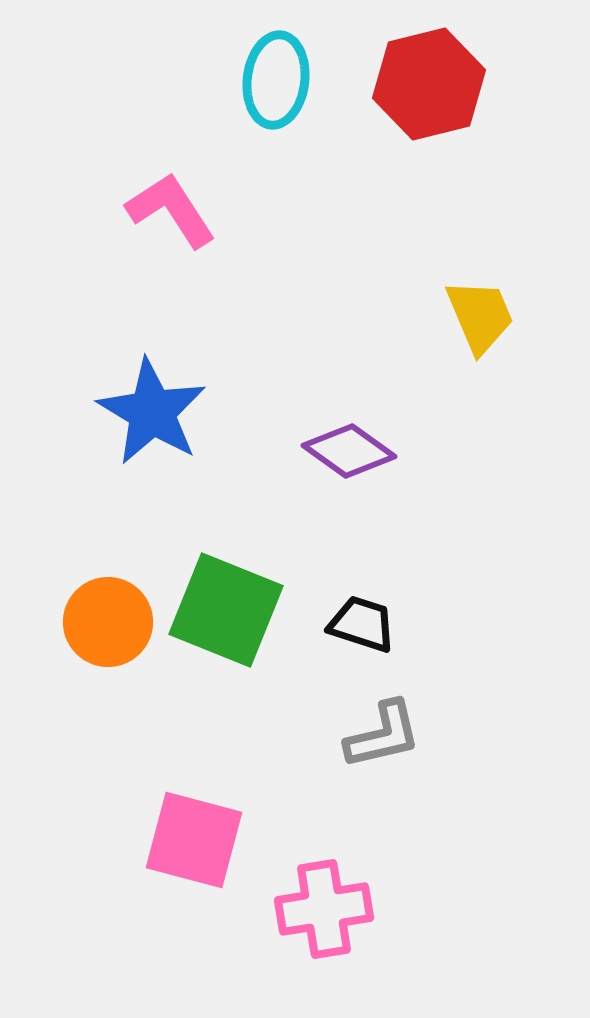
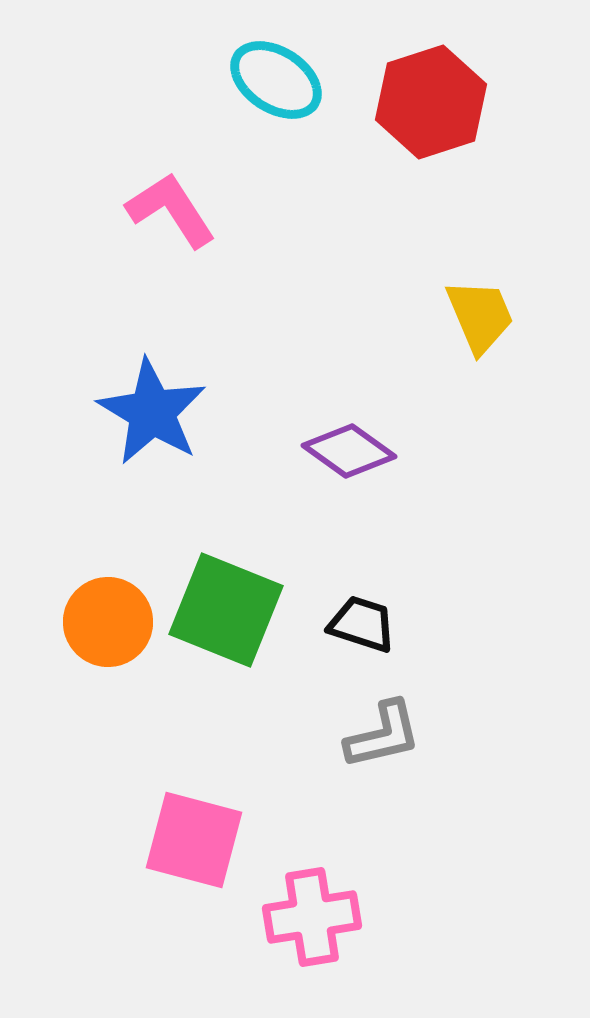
cyan ellipse: rotated 64 degrees counterclockwise
red hexagon: moved 2 px right, 18 px down; rotated 4 degrees counterclockwise
pink cross: moved 12 px left, 8 px down
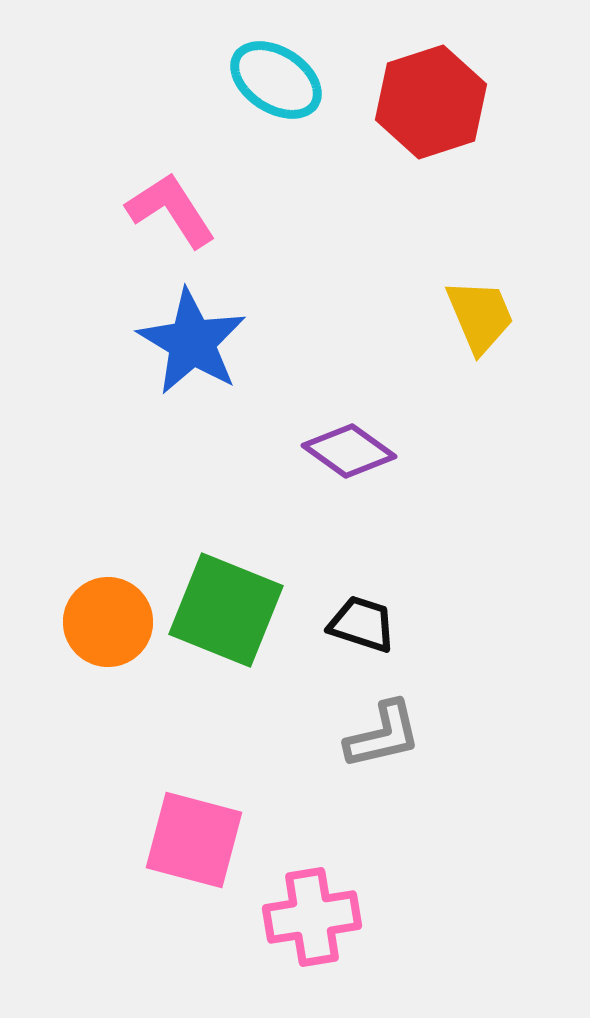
blue star: moved 40 px right, 70 px up
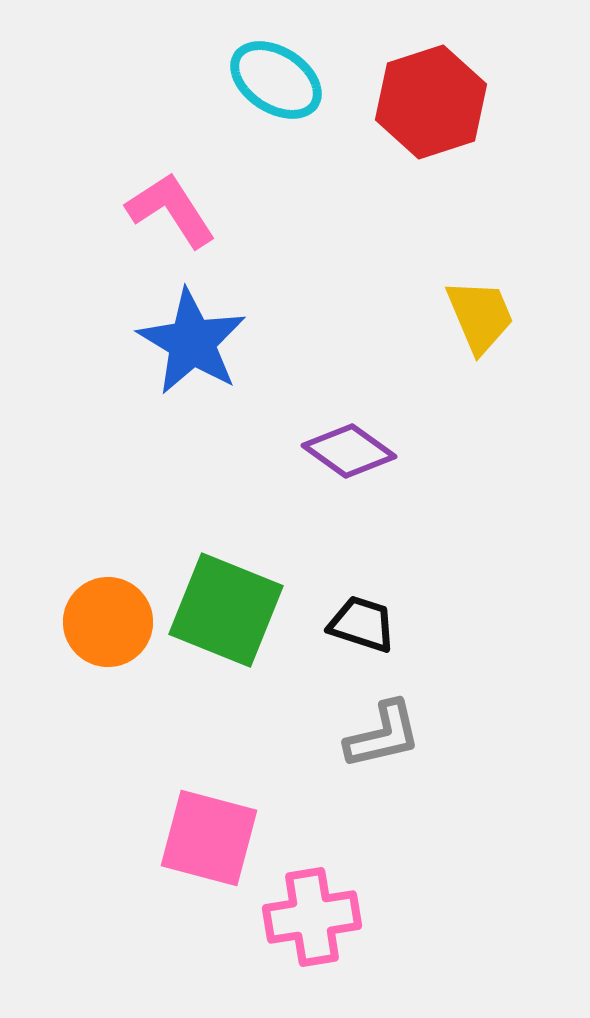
pink square: moved 15 px right, 2 px up
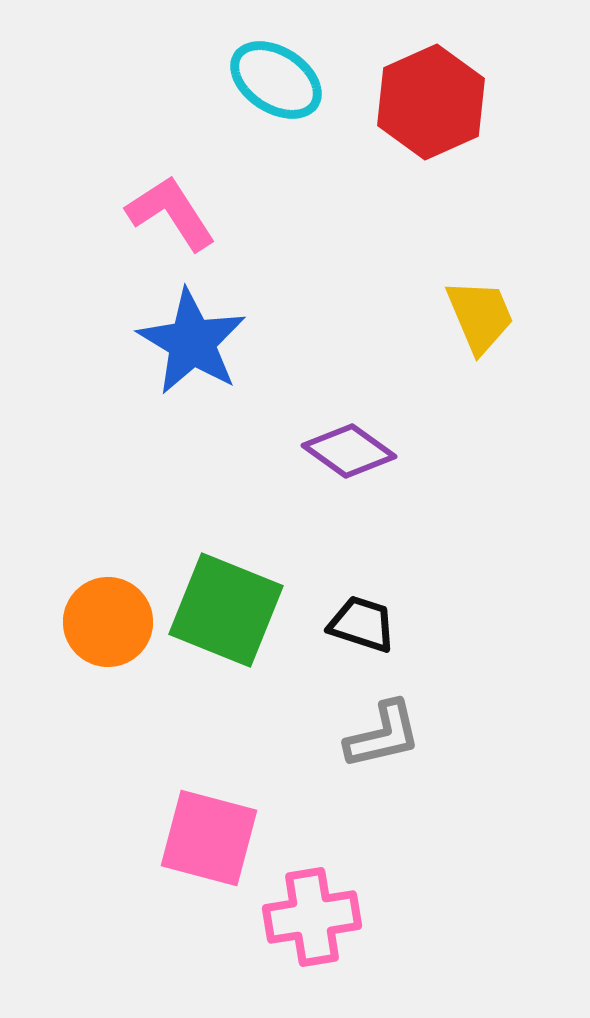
red hexagon: rotated 6 degrees counterclockwise
pink L-shape: moved 3 px down
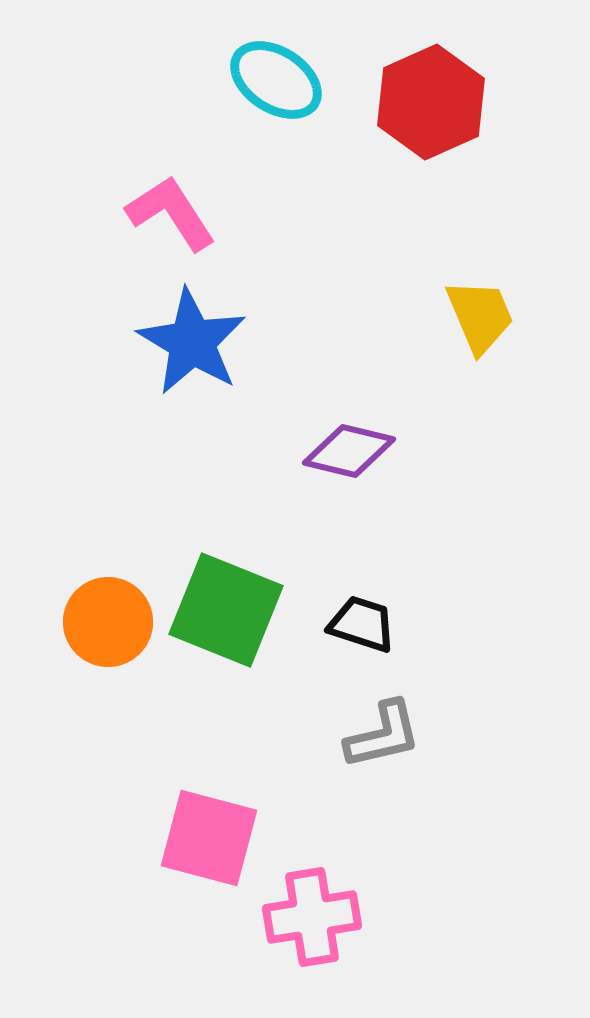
purple diamond: rotated 22 degrees counterclockwise
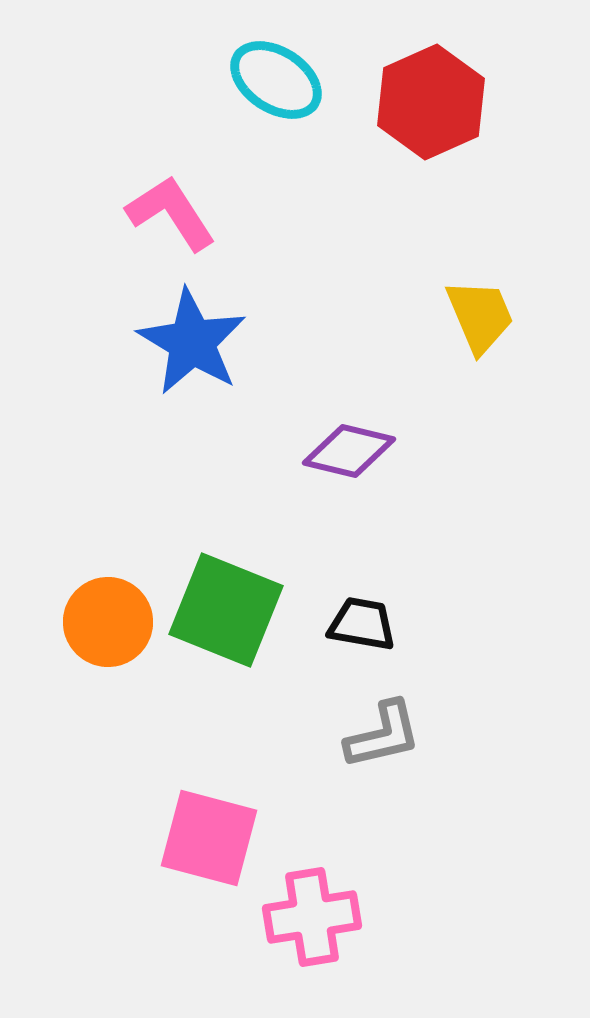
black trapezoid: rotated 8 degrees counterclockwise
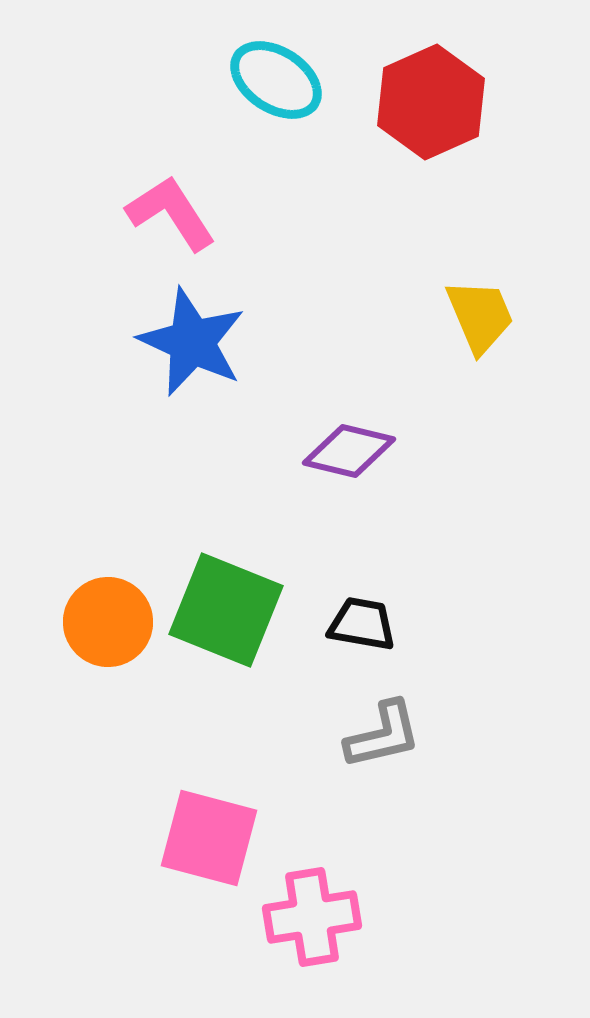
blue star: rotated 6 degrees counterclockwise
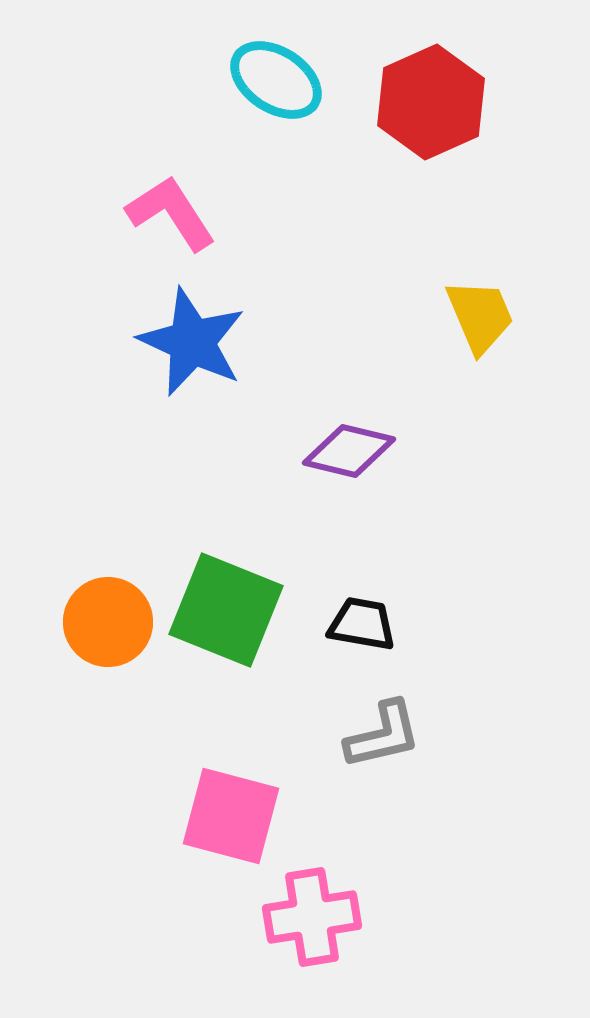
pink square: moved 22 px right, 22 px up
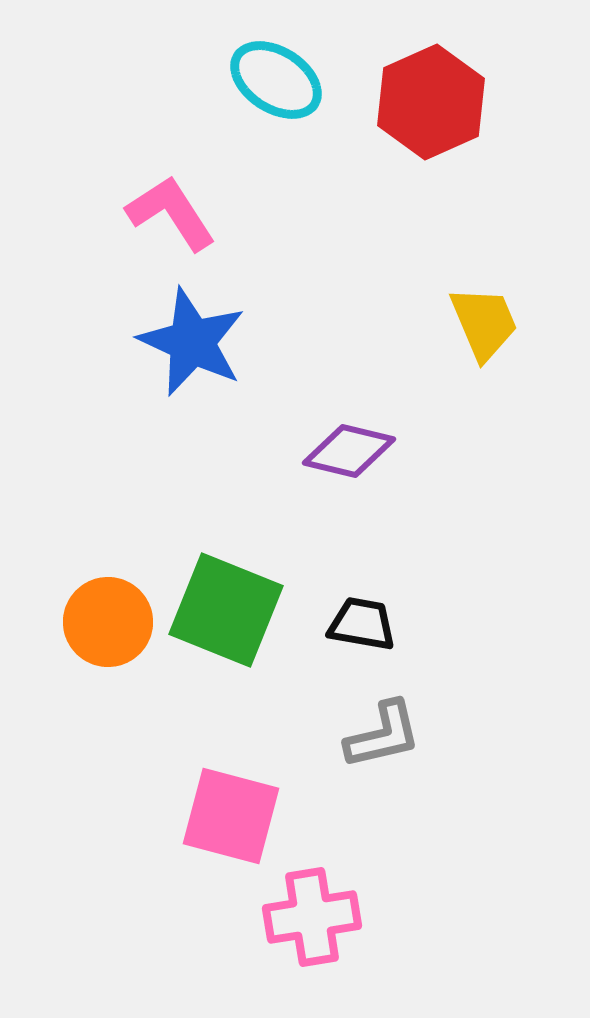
yellow trapezoid: moved 4 px right, 7 px down
